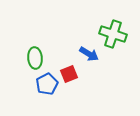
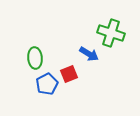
green cross: moved 2 px left, 1 px up
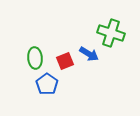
red square: moved 4 px left, 13 px up
blue pentagon: rotated 10 degrees counterclockwise
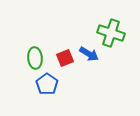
red square: moved 3 px up
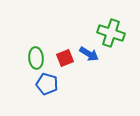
green ellipse: moved 1 px right
blue pentagon: rotated 20 degrees counterclockwise
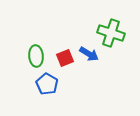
green ellipse: moved 2 px up
blue pentagon: rotated 15 degrees clockwise
